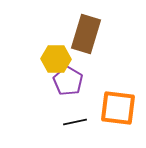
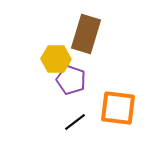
purple pentagon: moved 3 px right, 1 px up; rotated 12 degrees counterclockwise
black line: rotated 25 degrees counterclockwise
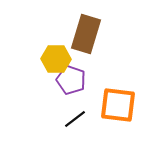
orange square: moved 3 px up
black line: moved 3 px up
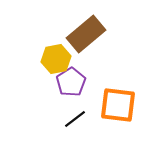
brown rectangle: rotated 33 degrees clockwise
yellow hexagon: rotated 12 degrees counterclockwise
purple pentagon: moved 2 px down; rotated 20 degrees clockwise
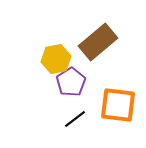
brown rectangle: moved 12 px right, 8 px down
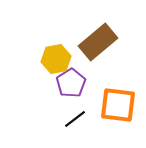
purple pentagon: moved 1 px down
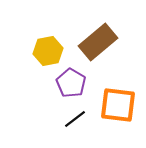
yellow hexagon: moved 8 px left, 8 px up
purple pentagon: rotated 8 degrees counterclockwise
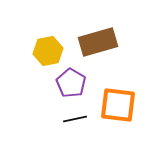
brown rectangle: rotated 24 degrees clockwise
black line: rotated 25 degrees clockwise
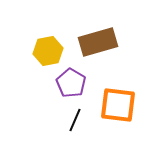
black line: moved 1 px down; rotated 55 degrees counterclockwise
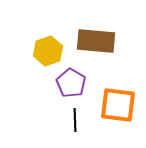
brown rectangle: moved 2 px left, 1 px up; rotated 21 degrees clockwise
yellow hexagon: rotated 8 degrees counterclockwise
black line: rotated 25 degrees counterclockwise
